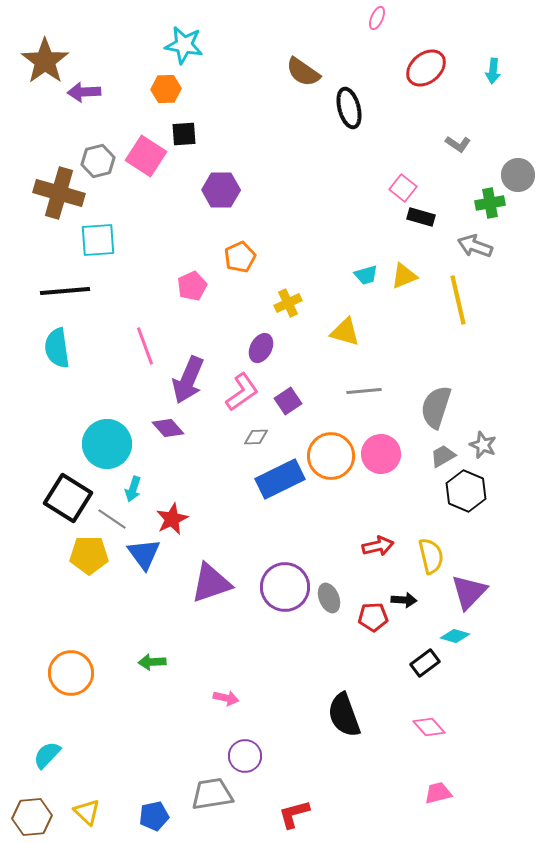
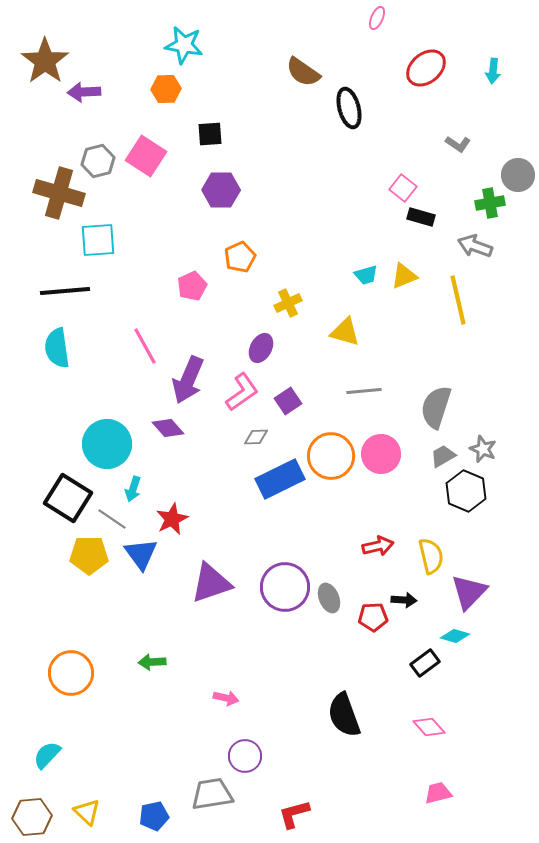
black square at (184, 134): moved 26 px right
pink line at (145, 346): rotated 9 degrees counterclockwise
gray star at (483, 445): moved 4 px down
blue triangle at (144, 554): moved 3 px left
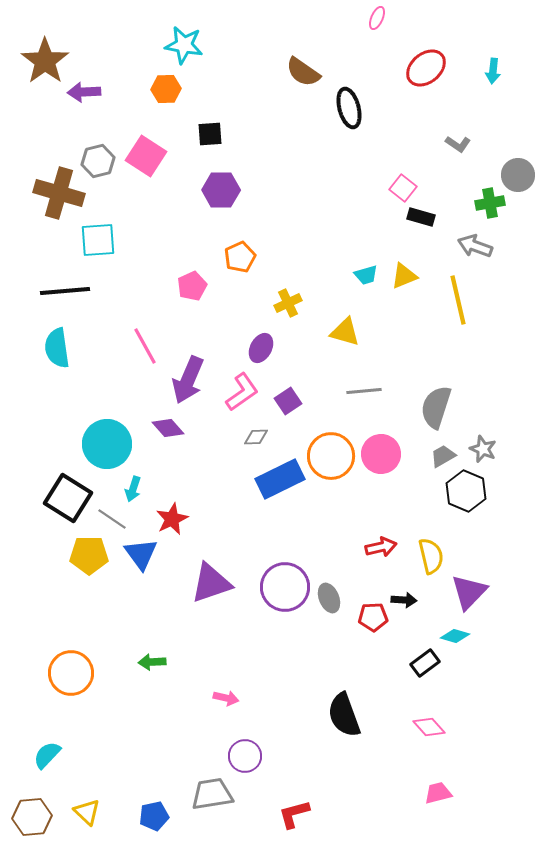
red arrow at (378, 546): moved 3 px right, 1 px down
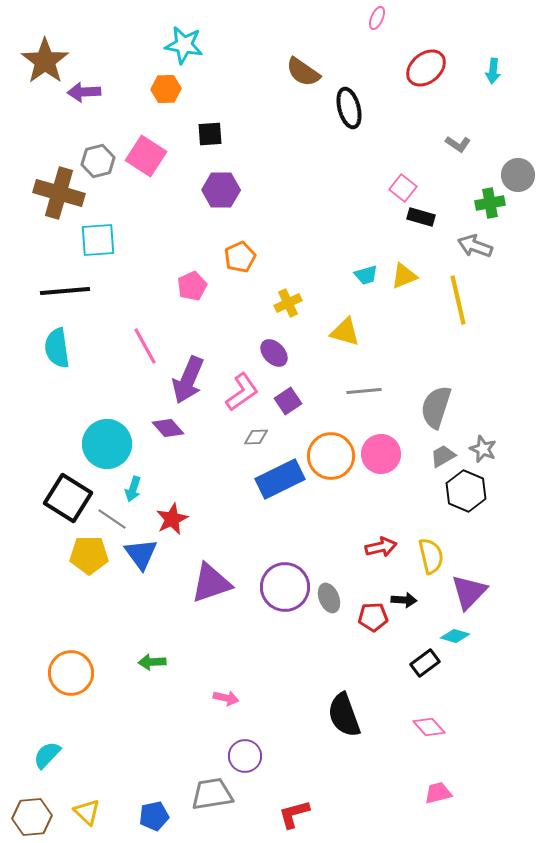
purple ellipse at (261, 348): moved 13 px right, 5 px down; rotated 72 degrees counterclockwise
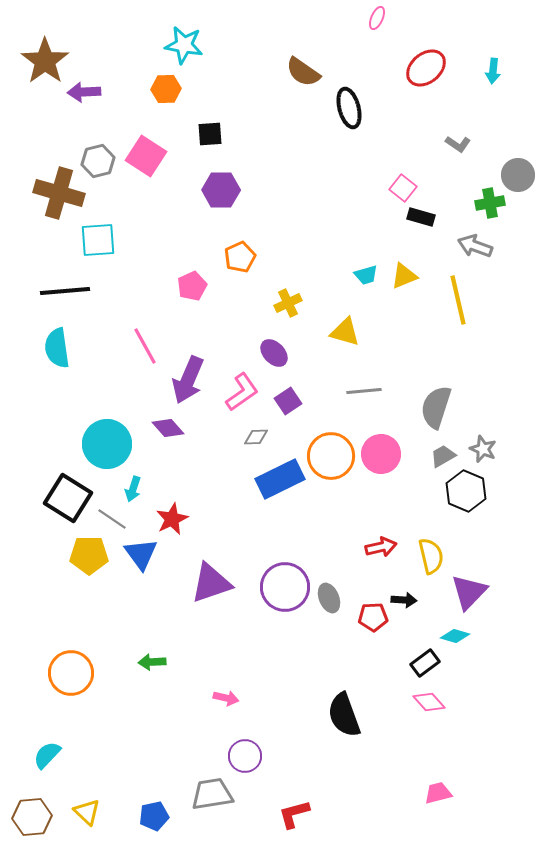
pink diamond at (429, 727): moved 25 px up
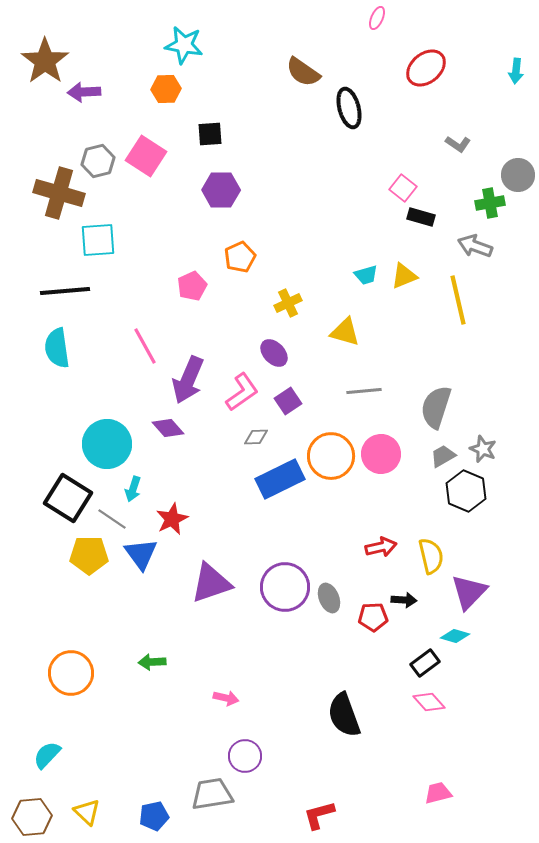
cyan arrow at (493, 71): moved 23 px right
red L-shape at (294, 814): moved 25 px right, 1 px down
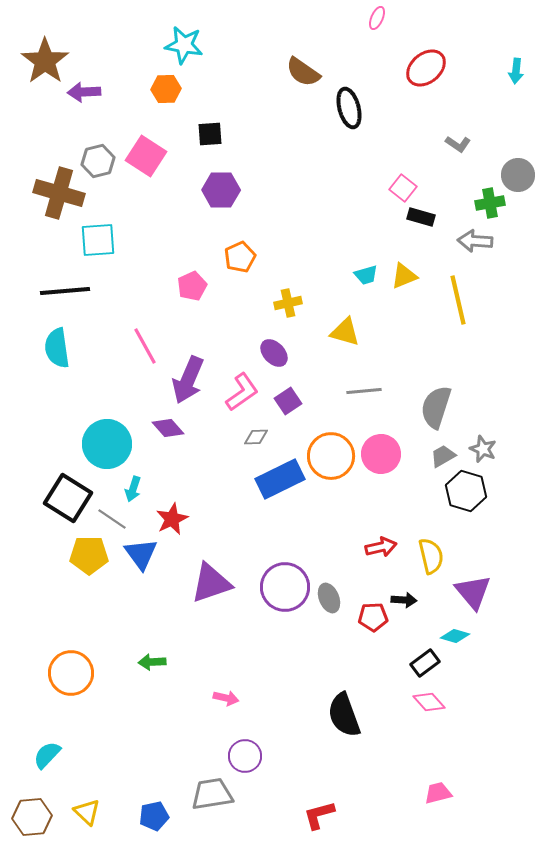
gray arrow at (475, 246): moved 5 px up; rotated 16 degrees counterclockwise
yellow cross at (288, 303): rotated 12 degrees clockwise
black hexagon at (466, 491): rotated 6 degrees counterclockwise
purple triangle at (469, 592): moved 4 px right; rotated 24 degrees counterclockwise
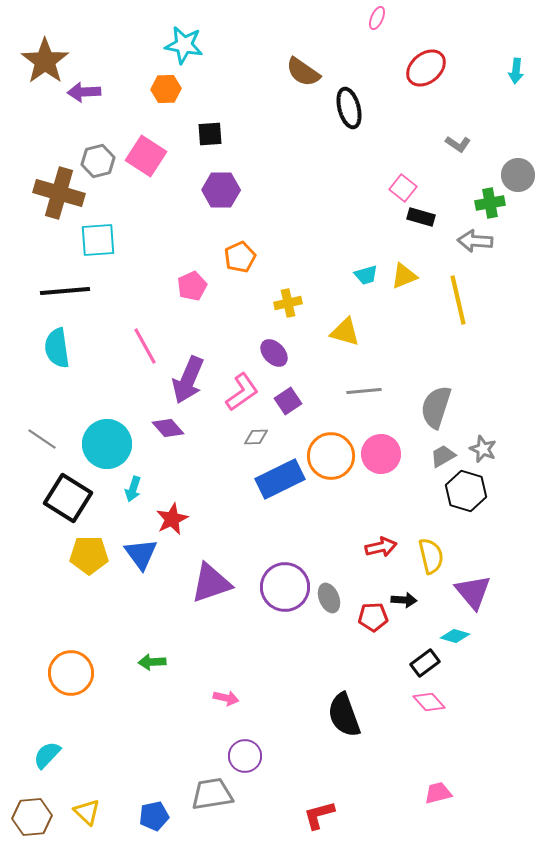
gray line at (112, 519): moved 70 px left, 80 px up
